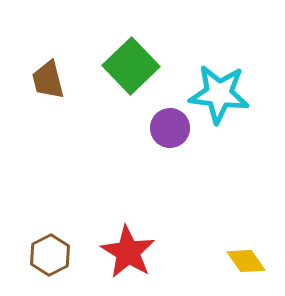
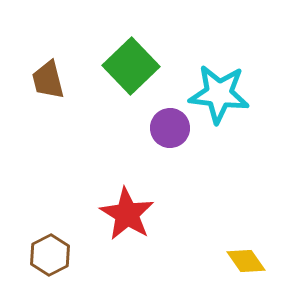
red star: moved 1 px left, 38 px up
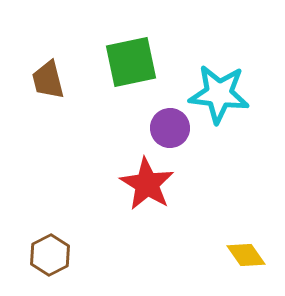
green square: moved 4 px up; rotated 32 degrees clockwise
red star: moved 20 px right, 30 px up
yellow diamond: moved 6 px up
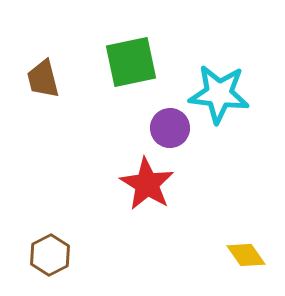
brown trapezoid: moved 5 px left, 1 px up
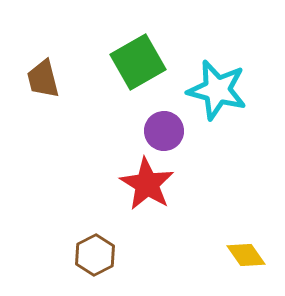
green square: moved 7 px right; rotated 18 degrees counterclockwise
cyan star: moved 2 px left, 4 px up; rotated 8 degrees clockwise
purple circle: moved 6 px left, 3 px down
brown hexagon: moved 45 px right
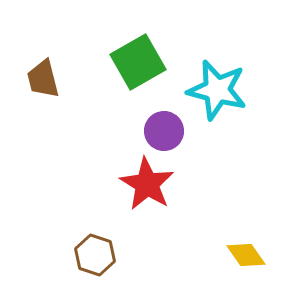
brown hexagon: rotated 15 degrees counterclockwise
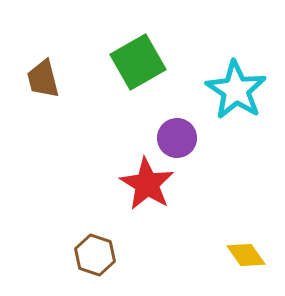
cyan star: moved 19 px right; rotated 18 degrees clockwise
purple circle: moved 13 px right, 7 px down
